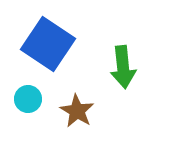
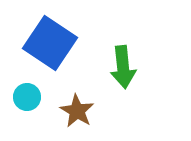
blue square: moved 2 px right, 1 px up
cyan circle: moved 1 px left, 2 px up
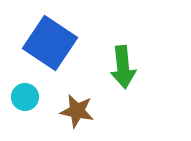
cyan circle: moved 2 px left
brown star: rotated 20 degrees counterclockwise
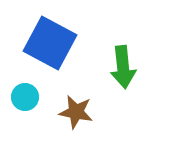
blue square: rotated 6 degrees counterclockwise
brown star: moved 1 px left, 1 px down
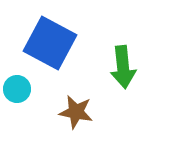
cyan circle: moved 8 px left, 8 px up
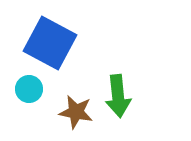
green arrow: moved 5 px left, 29 px down
cyan circle: moved 12 px right
